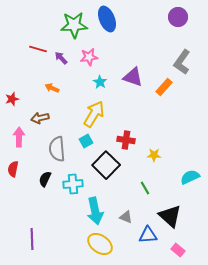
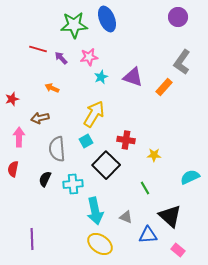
cyan star: moved 1 px right, 5 px up; rotated 16 degrees clockwise
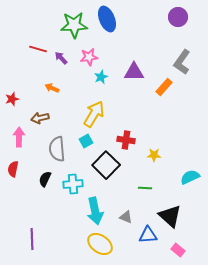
purple triangle: moved 1 px right, 5 px up; rotated 20 degrees counterclockwise
green line: rotated 56 degrees counterclockwise
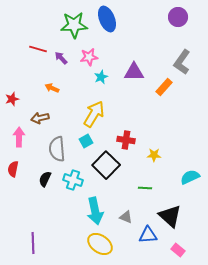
cyan cross: moved 4 px up; rotated 24 degrees clockwise
purple line: moved 1 px right, 4 px down
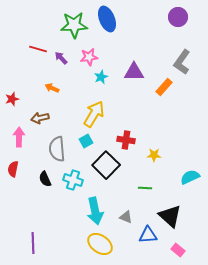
black semicircle: rotated 49 degrees counterclockwise
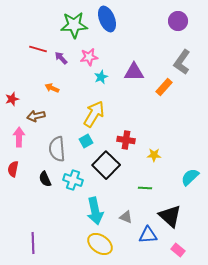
purple circle: moved 4 px down
brown arrow: moved 4 px left, 2 px up
cyan semicircle: rotated 18 degrees counterclockwise
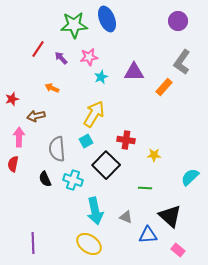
red line: rotated 72 degrees counterclockwise
red semicircle: moved 5 px up
yellow ellipse: moved 11 px left
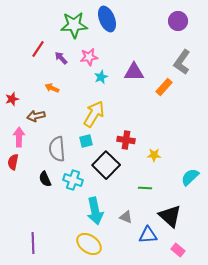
cyan square: rotated 16 degrees clockwise
red semicircle: moved 2 px up
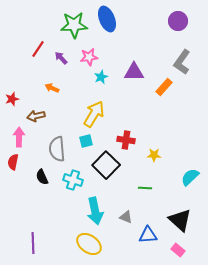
black semicircle: moved 3 px left, 2 px up
black triangle: moved 10 px right, 4 px down
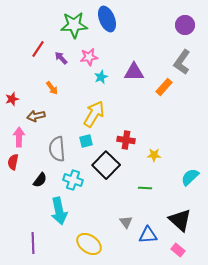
purple circle: moved 7 px right, 4 px down
orange arrow: rotated 152 degrees counterclockwise
black semicircle: moved 2 px left, 3 px down; rotated 119 degrees counterclockwise
cyan arrow: moved 36 px left
gray triangle: moved 5 px down; rotated 32 degrees clockwise
